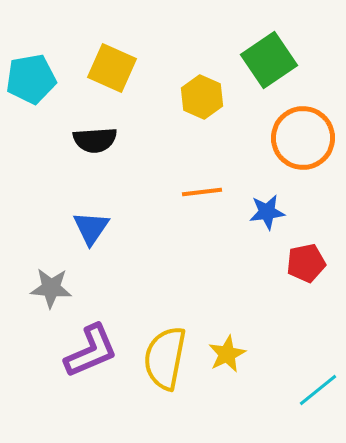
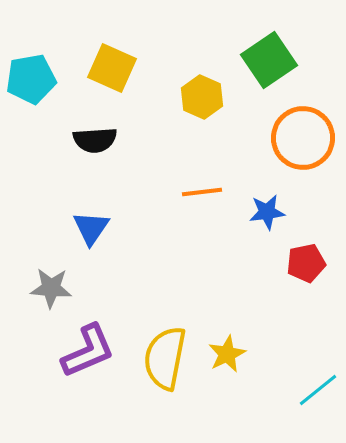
purple L-shape: moved 3 px left
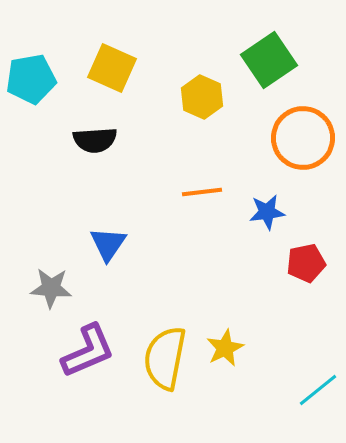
blue triangle: moved 17 px right, 16 px down
yellow star: moved 2 px left, 6 px up
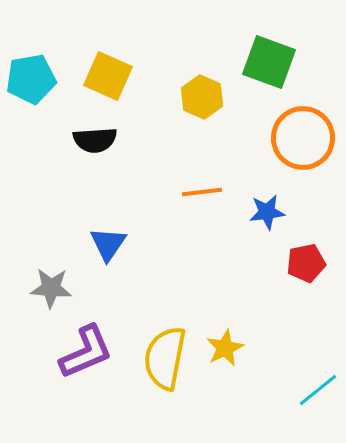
green square: moved 2 px down; rotated 36 degrees counterclockwise
yellow square: moved 4 px left, 8 px down
purple L-shape: moved 2 px left, 1 px down
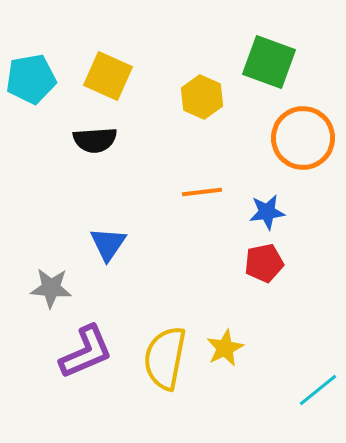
red pentagon: moved 42 px left
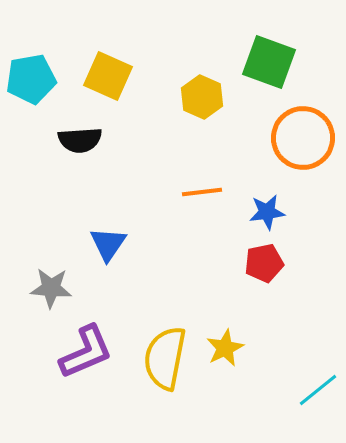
black semicircle: moved 15 px left
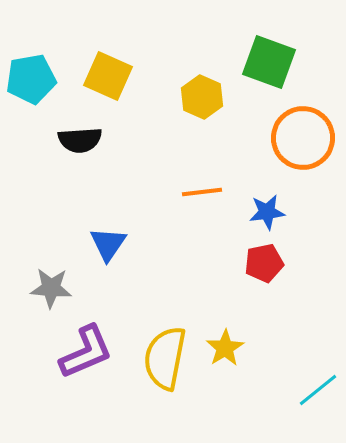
yellow star: rotated 6 degrees counterclockwise
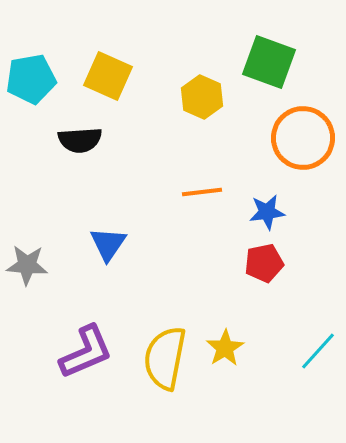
gray star: moved 24 px left, 23 px up
cyan line: moved 39 px up; rotated 9 degrees counterclockwise
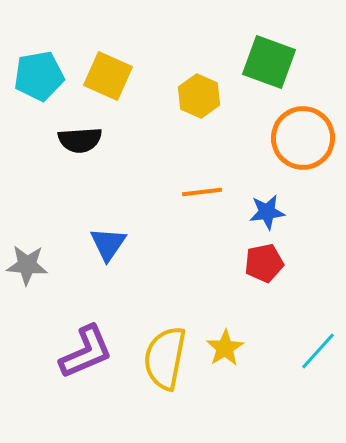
cyan pentagon: moved 8 px right, 3 px up
yellow hexagon: moved 3 px left, 1 px up
